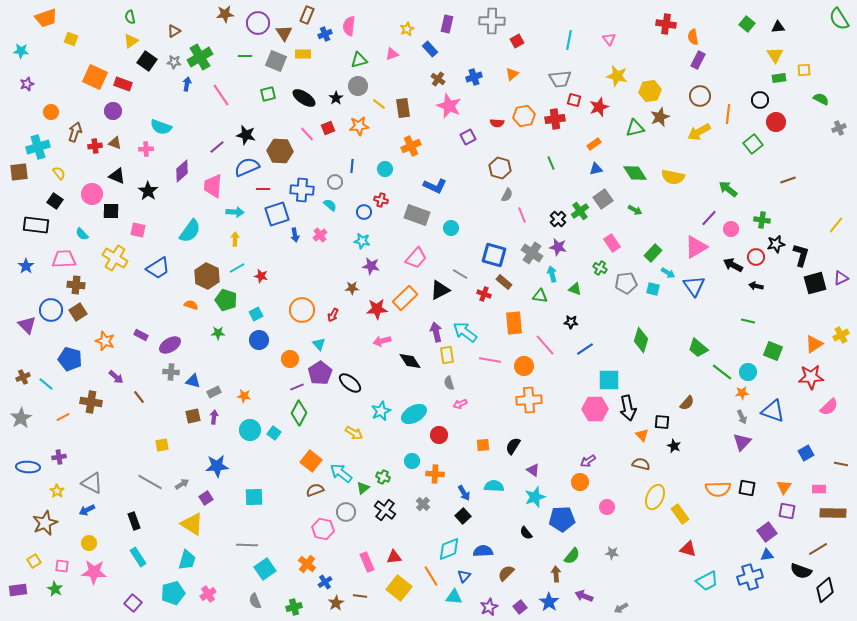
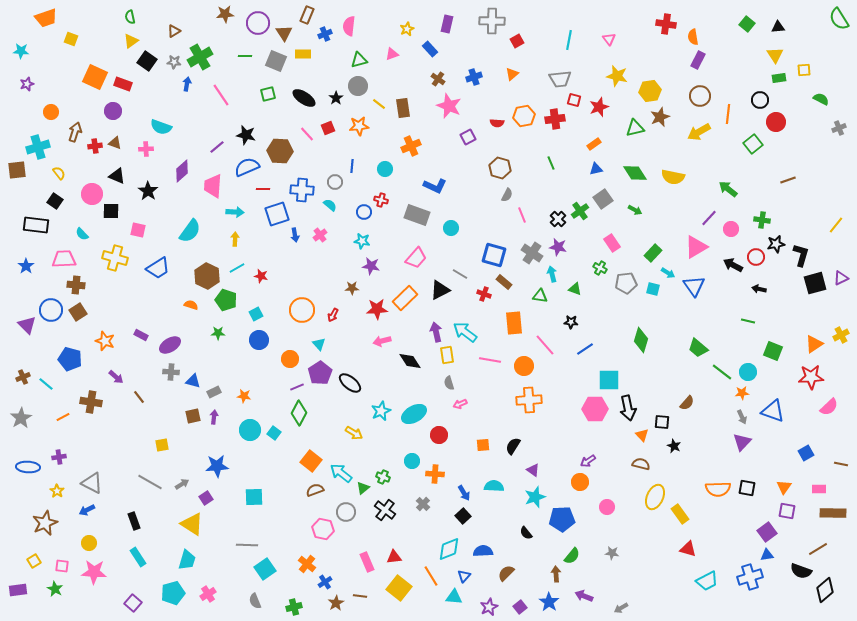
brown square at (19, 172): moved 2 px left, 2 px up
yellow cross at (115, 258): rotated 15 degrees counterclockwise
black arrow at (756, 286): moved 3 px right, 3 px down
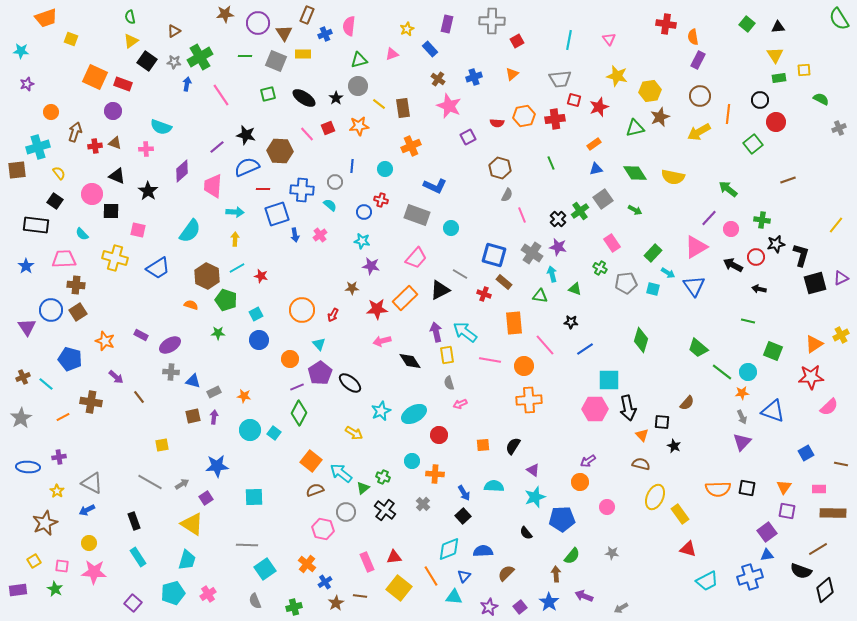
purple triangle at (27, 325): moved 2 px down; rotated 12 degrees clockwise
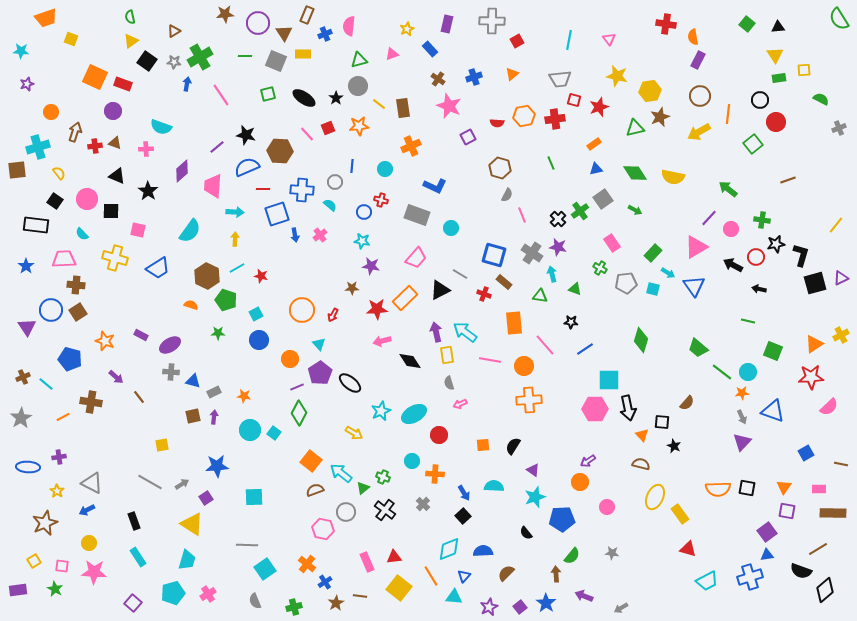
pink circle at (92, 194): moved 5 px left, 5 px down
blue star at (549, 602): moved 3 px left, 1 px down
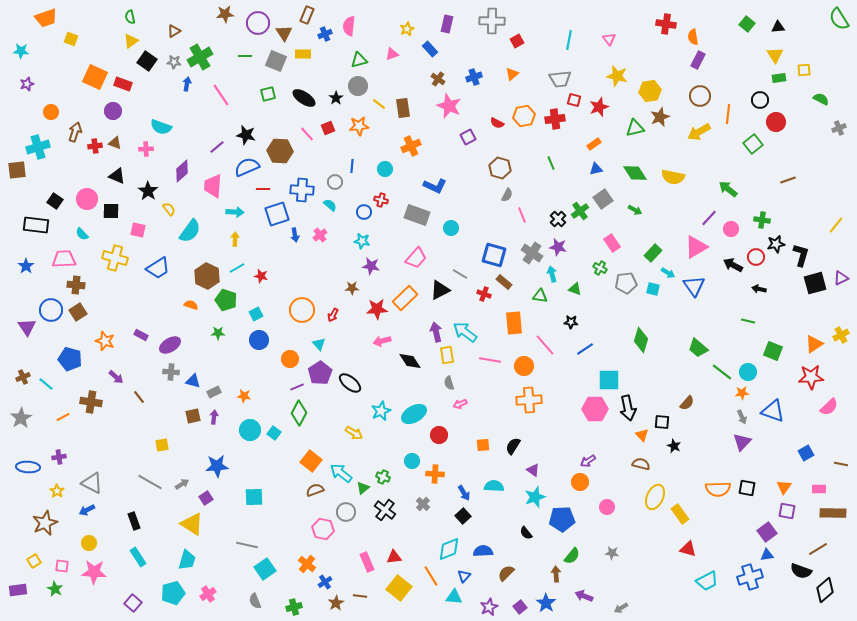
red semicircle at (497, 123): rotated 24 degrees clockwise
yellow semicircle at (59, 173): moved 110 px right, 36 px down
gray line at (247, 545): rotated 10 degrees clockwise
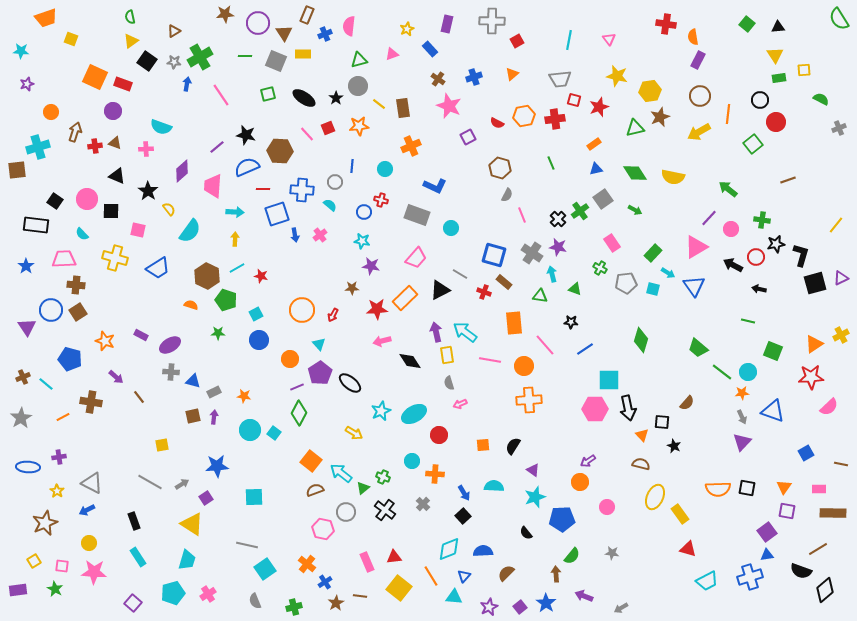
red cross at (484, 294): moved 2 px up
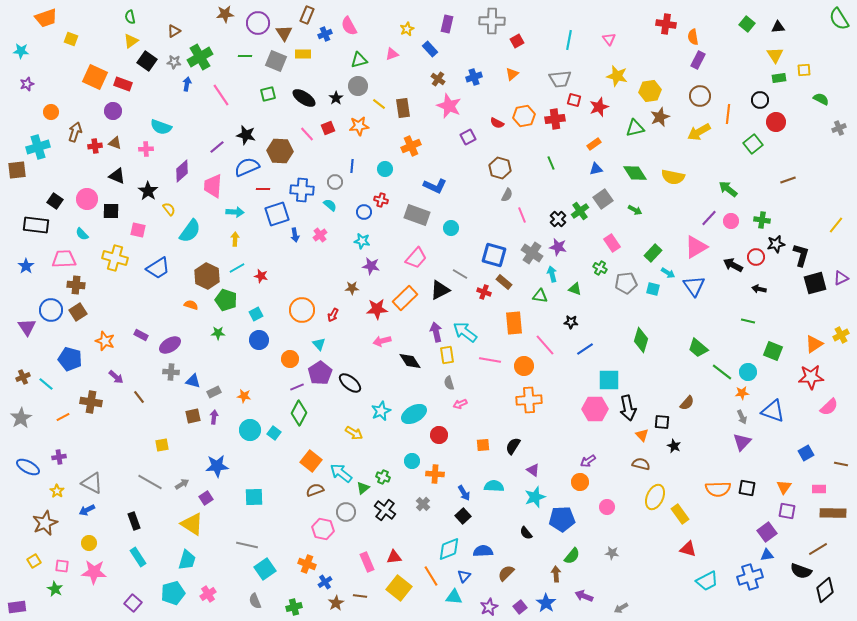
pink semicircle at (349, 26): rotated 36 degrees counterclockwise
pink circle at (731, 229): moved 8 px up
blue ellipse at (28, 467): rotated 25 degrees clockwise
orange cross at (307, 564): rotated 18 degrees counterclockwise
purple rectangle at (18, 590): moved 1 px left, 17 px down
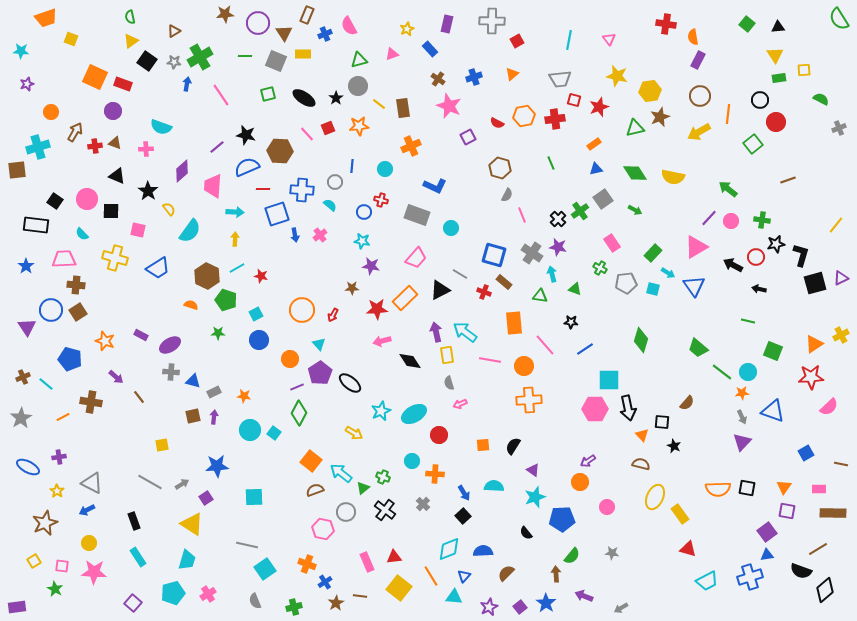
brown arrow at (75, 132): rotated 12 degrees clockwise
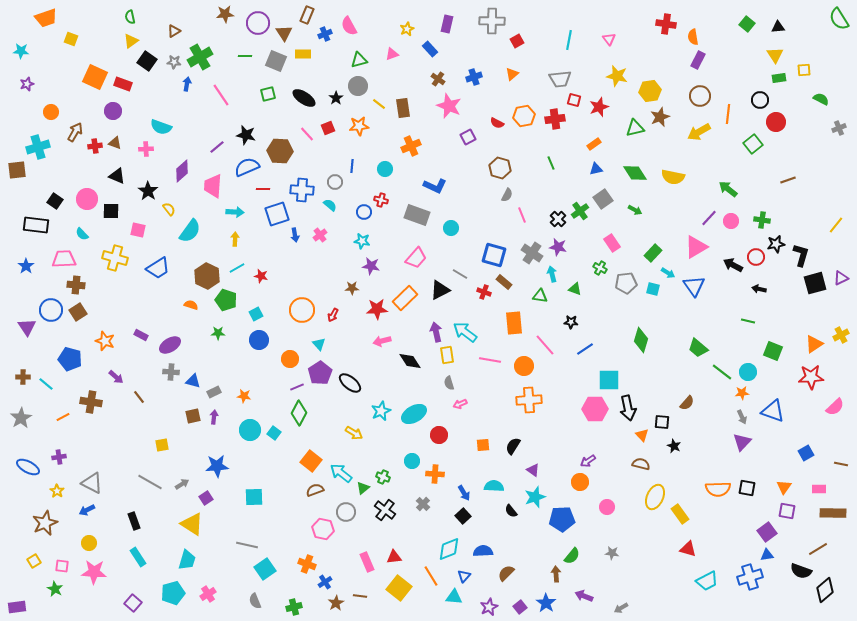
brown cross at (23, 377): rotated 24 degrees clockwise
pink semicircle at (829, 407): moved 6 px right
black semicircle at (526, 533): moved 15 px left, 22 px up
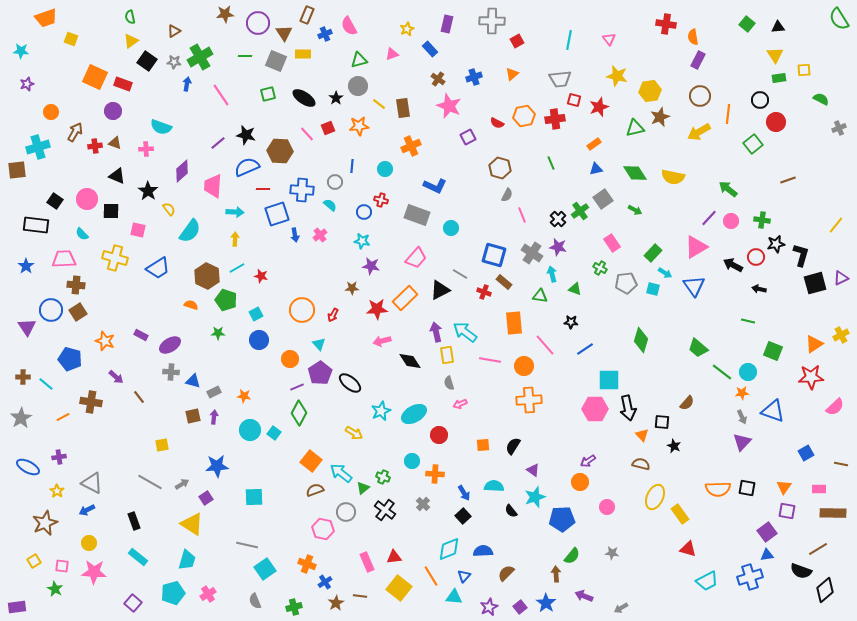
purple line at (217, 147): moved 1 px right, 4 px up
cyan arrow at (668, 273): moved 3 px left
cyan rectangle at (138, 557): rotated 18 degrees counterclockwise
